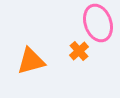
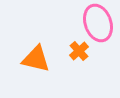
orange triangle: moved 5 px right, 2 px up; rotated 28 degrees clockwise
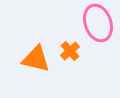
orange cross: moved 9 px left
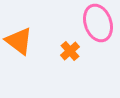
orange triangle: moved 17 px left, 18 px up; rotated 24 degrees clockwise
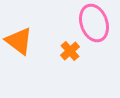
pink ellipse: moved 4 px left
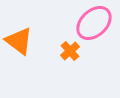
pink ellipse: rotated 66 degrees clockwise
